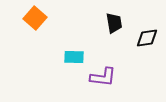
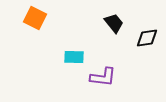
orange square: rotated 15 degrees counterclockwise
black trapezoid: rotated 30 degrees counterclockwise
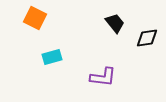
black trapezoid: moved 1 px right
cyan rectangle: moved 22 px left; rotated 18 degrees counterclockwise
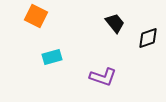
orange square: moved 1 px right, 2 px up
black diamond: moved 1 px right; rotated 10 degrees counterclockwise
purple L-shape: rotated 12 degrees clockwise
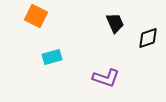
black trapezoid: rotated 15 degrees clockwise
purple L-shape: moved 3 px right, 1 px down
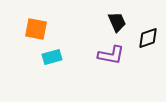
orange square: moved 13 px down; rotated 15 degrees counterclockwise
black trapezoid: moved 2 px right, 1 px up
purple L-shape: moved 5 px right, 23 px up; rotated 8 degrees counterclockwise
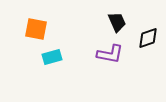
purple L-shape: moved 1 px left, 1 px up
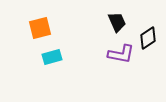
orange square: moved 4 px right, 1 px up; rotated 25 degrees counterclockwise
black diamond: rotated 15 degrees counterclockwise
purple L-shape: moved 11 px right
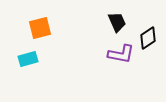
cyan rectangle: moved 24 px left, 2 px down
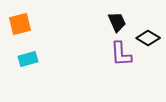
orange square: moved 20 px left, 4 px up
black diamond: rotated 65 degrees clockwise
purple L-shape: rotated 76 degrees clockwise
